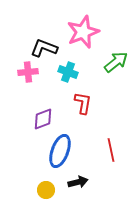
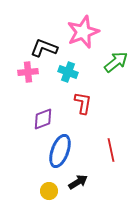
black arrow: rotated 18 degrees counterclockwise
yellow circle: moved 3 px right, 1 px down
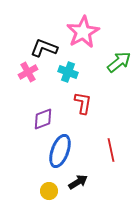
pink star: rotated 8 degrees counterclockwise
green arrow: moved 3 px right
pink cross: rotated 24 degrees counterclockwise
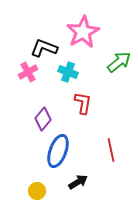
purple diamond: rotated 30 degrees counterclockwise
blue ellipse: moved 2 px left
yellow circle: moved 12 px left
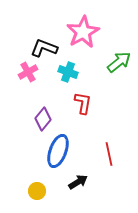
red line: moved 2 px left, 4 px down
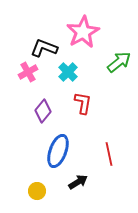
cyan cross: rotated 24 degrees clockwise
purple diamond: moved 8 px up
